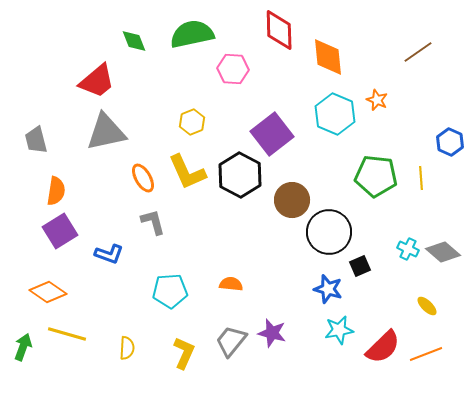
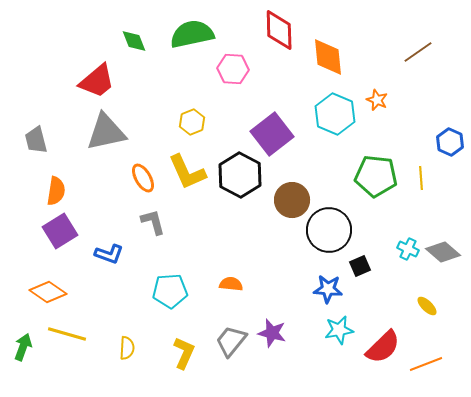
black circle at (329, 232): moved 2 px up
blue star at (328, 289): rotated 12 degrees counterclockwise
orange line at (426, 354): moved 10 px down
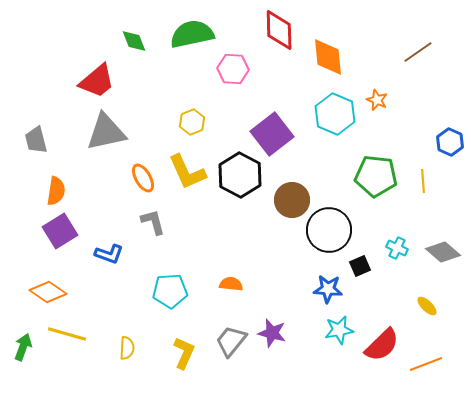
yellow line at (421, 178): moved 2 px right, 3 px down
cyan cross at (408, 249): moved 11 px left, 1 px up
red semicircle at (383, 347): moved 1 px left, 2 px up
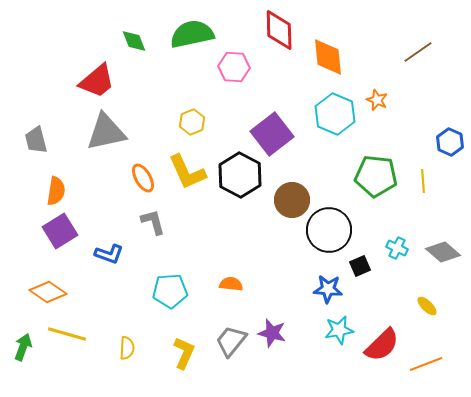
pink hexagon at (233, 69): moved 1 px right, 2 px up
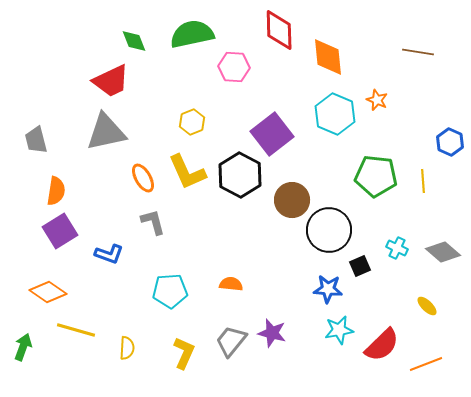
brown line at (418, 52): rotated 44 degrees clockwise
red trapezoid at (97, 81): moved 14 px right; rotated 15 degrees clockwise
yellow line at (67, 334): moved 9 px right, 4 px up
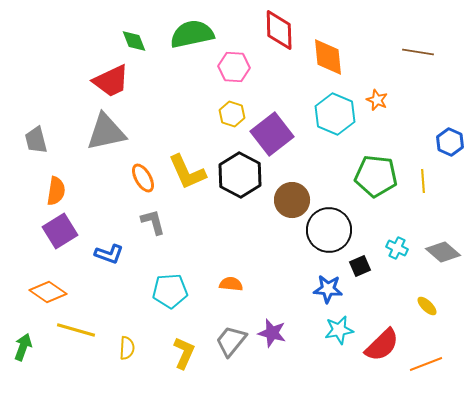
yellow hexagon at (192, 122): moved 40 px right, 8 px up; rotated 20 degrees counterclockwise
